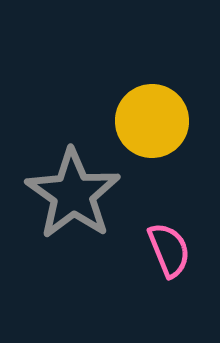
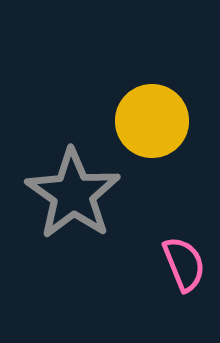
pink semicircle: moved 15 px right, 14 px down
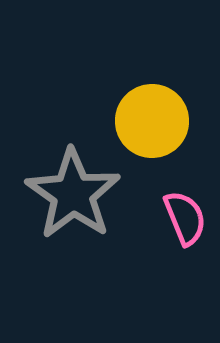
pink semicircle: moved 1 px right, 46 px up
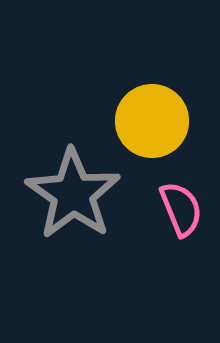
pink semicircle: moved 4 px left, 9 px up
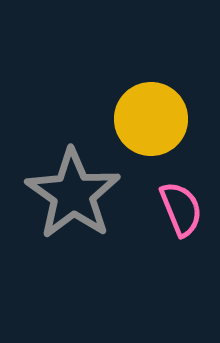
yellow circle: moved 1 px left, 2 px up
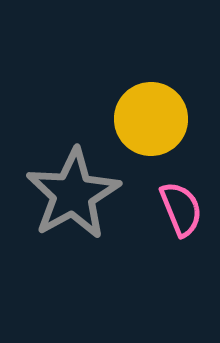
gray star: rotated 8 degrees clockwise
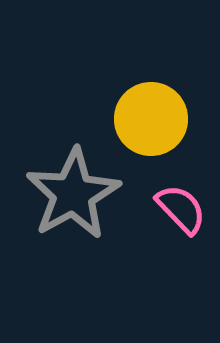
pink semicircle: rotated 22 degrees counterclockwise
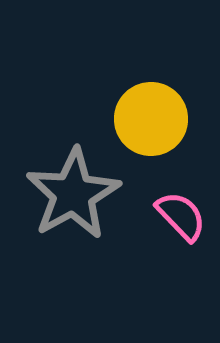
pink semicircle: moved 7 px down
